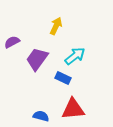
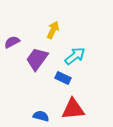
yellow arrow: moved 3 px left, 4 px down
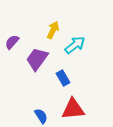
purple semicircle: rotated 21 degrees counterclockwise
cyan arrow: moved 11 px up
blue rectangle: rotated 35 degrees clockwise
blue semicircle: rotated 42 degrees clockwise
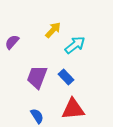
yellow arrow: rotated 18 degrees clockwise
purple trapezoid: moved 18 px down; rotated 15 degrees counterclockwise
blue rectangle: moved 3 px right, 1 px up; rotated 14 degrees counterclockwise
blue semicircle: moved 4 px left
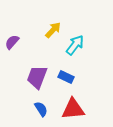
cyan arrow: rotated 15 degrees counterclockwise
blue rectangle: rotated 21 degrees counterclockwise
blue semicircle: moved 4 px right, 7 px up
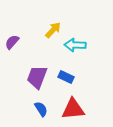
cyan arrow: rotated 125 degrees counterclockwise
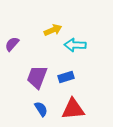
yellow arrow: rotated 24 degrees clockwise
purple semicircle: moved 2 px down
blue rectangle: rotated 42 degrees counterclockwise
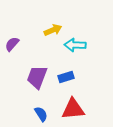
blue semicircle: moved 5 px down
